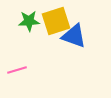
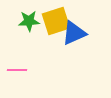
blue triangle: moved 3 px up; rotated 44 degrees counterclockwise
pink line: rotated 18 degrees clockwise
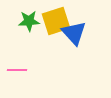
blue triangle: rotated 48 degrees counterclockwise
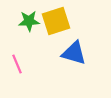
blue triangle: moved 20 px down; rotated 32 degrees counterclockwise
pink line: moved 6 px up; rotated 66 degrees clockwise
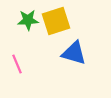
green star: moved 1 px left, 1 px up
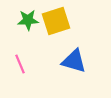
blue triangle: moved 8 px down
pink line: moved 3 px right
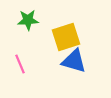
yellow square: moved 10 px right, 16 px down
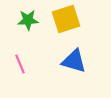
yellow square: moved 18 px up
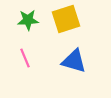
pink line: moved 5 px right, 6 px up
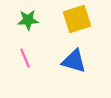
yellow square: moved 11 px right
